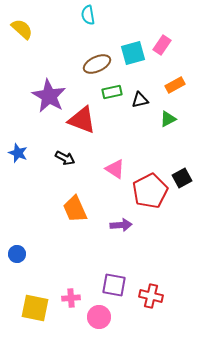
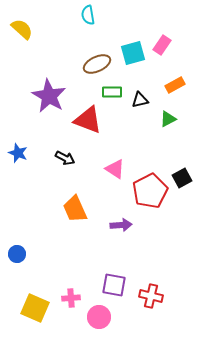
green rectangle: rotated 12 degrees clockwise
red triangle: moved 6 px right
yellow square: rotated 12 degrees clockwise
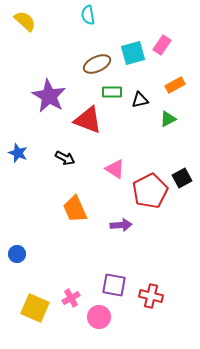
yellow semicircle: moved 3 px right, 8 px up
pink cross: rotated 24 degrees counterclockwise
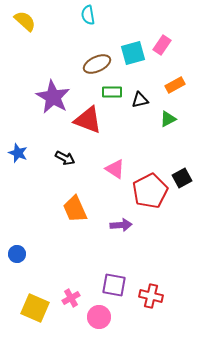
purple star: moved 4 px right, 1 px down
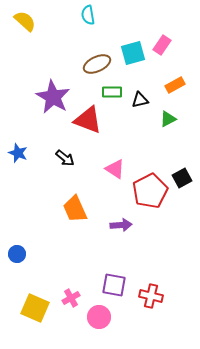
black arrow: rotated 12 degrees clockwise
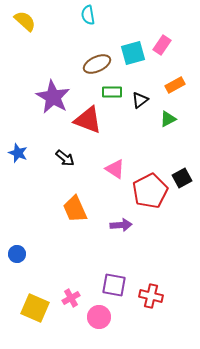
black triangle: rotated 24 degrees counterclockwise
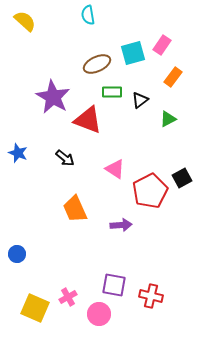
orange rectangle: moved 2 px left, 8 px up; rotated 24 degrees counterclockwise
pink cross: moved 3 px left, 1 px up
pink circle: moved 3 px up
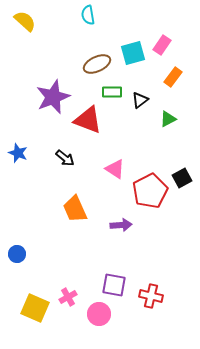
purple star: rotated 20 degrees clockwise
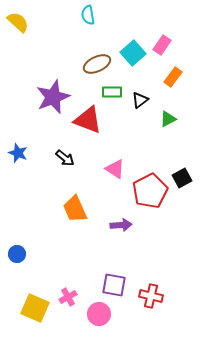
yellow semicircle: moved 7 px left, 1 px down
cyan square: rotated 25 degrees counterclockwise
